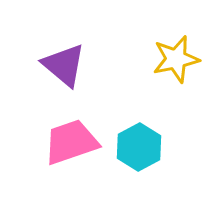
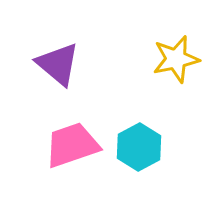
purple triangle: moved 6 px left, 1 px up
pink trapezoid: moved 1 px right, 3 px down
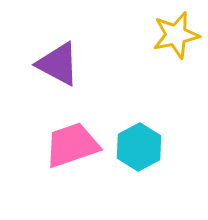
yellow star: moved 24 px up
purple triangle: rotated 12 degrees counterclockwise
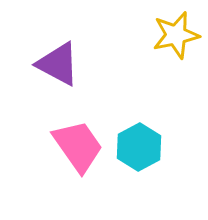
pink trapezoid: moved 6 px right, 1 px down; rotated 74 degrees clockwise
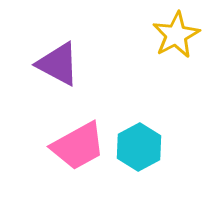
yellow star: rotated 15 degrees counterclockwise
pink trapezoid: rotated 96 degrees clockwise
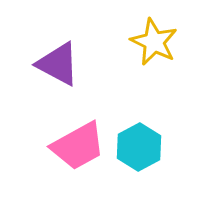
yellow star: moved 22 px left, 7 px down; rotated 18 degrees counterclockwise
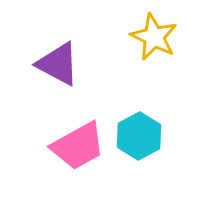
yellow star: moved 5 px up
cyan hexagon: moved 11 px up
